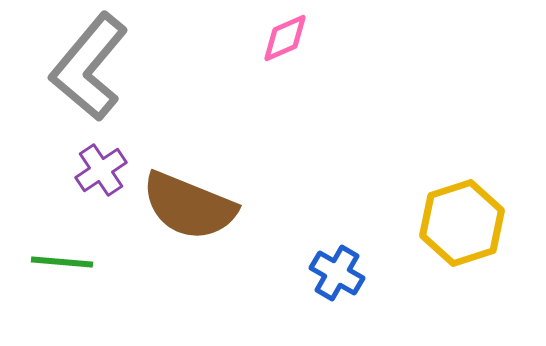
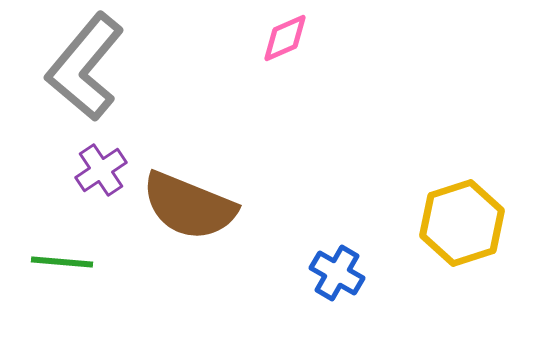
gray L-shape: moved 4 px left
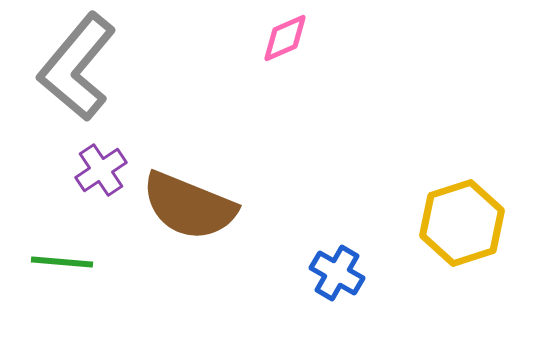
gray L-shape: moved 8 px left
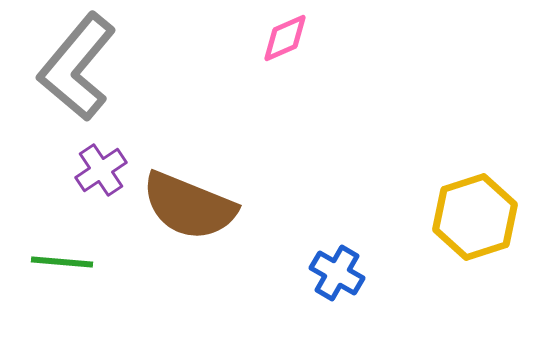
yellow hexagon: moved 13 px right, 6 px up
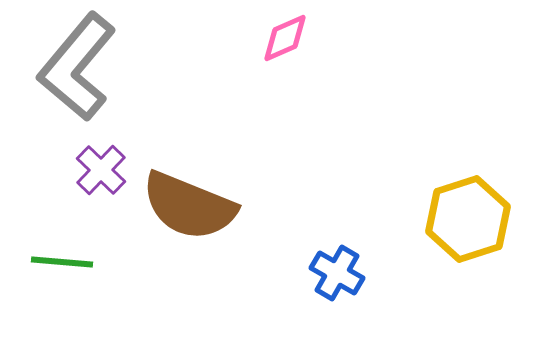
purple cross: rotated 12 degrees counterclockwise
yellow hexagon: moved 7 px left, 2 px down
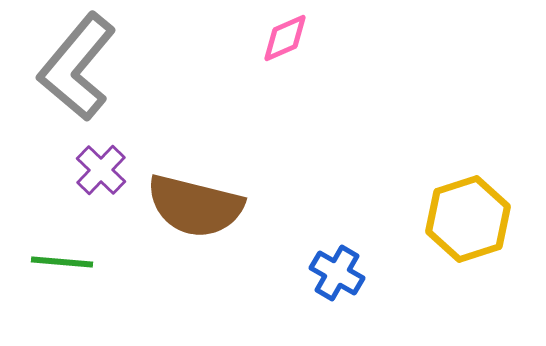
brown semicircle: moved 6 px right; rotated 8 degrees counterclockwise
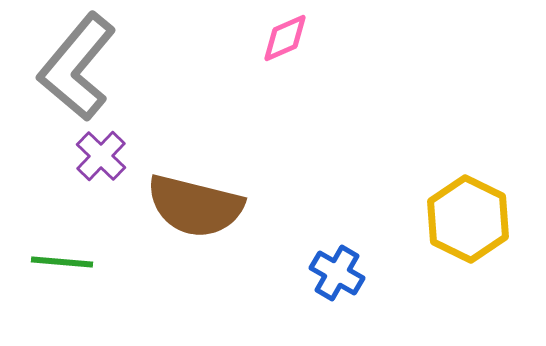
purple cross: moved 14 px up
yellow hexagon: rotated 16 degrees counterclockwise
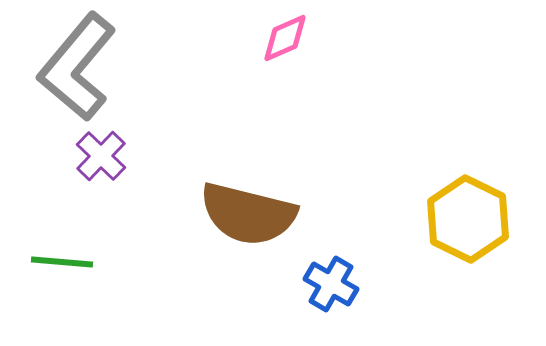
brown semicircle: moved 53 px right, 8 px down
blue cross: moved 6 px left, 11 px down
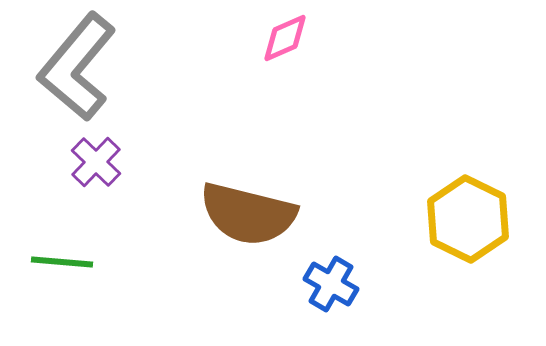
purple cross: moved 5 px left, 6 px down
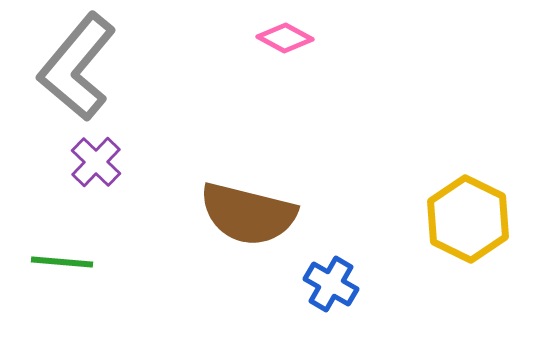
pink diamond: rotated 52 degrees clockwise
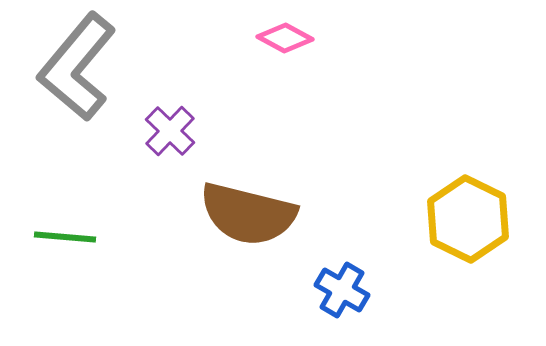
purple cross: moved 74 px right, 31 px up
green line: moved 3 px right, 25 px up
blue cross: moved 11 px right, 6 px down
